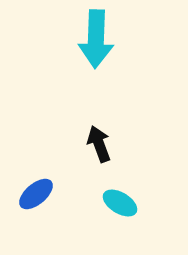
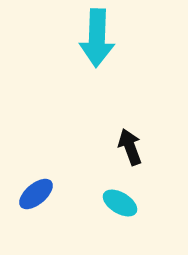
cyan arrow: moved 1 px right, 1 px up
black arrow: moved 31 px right, 3 px down
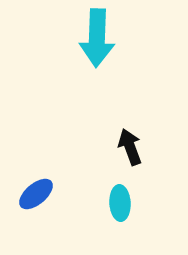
cyan ellipse: rotated 56 degrees clockwise
